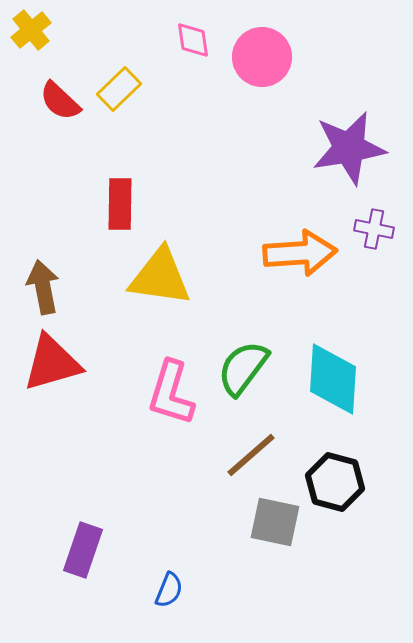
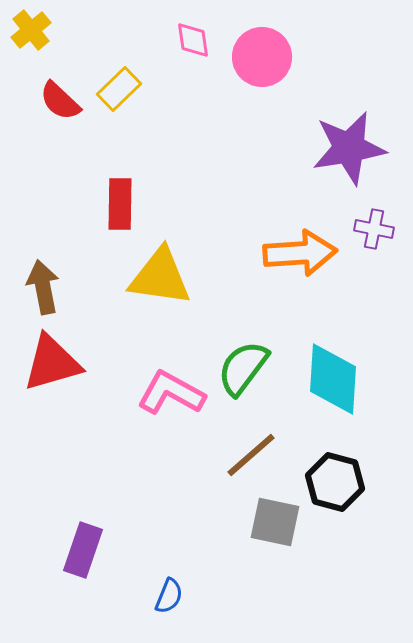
pink L-shape: rotated 102 degrees clockwise
blue semicircle: moved 6 px down
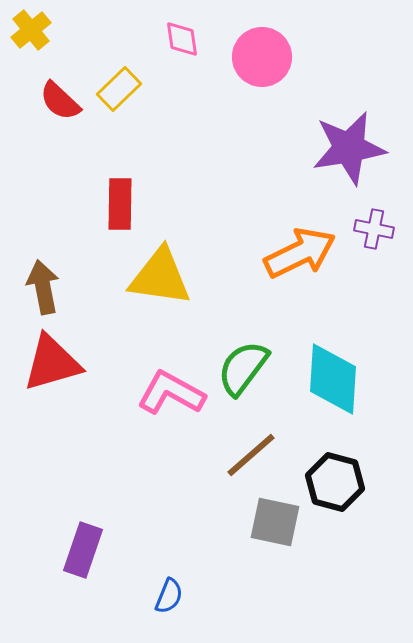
pink diamond: moved 11 px left, 1 px up
orange arrow: rotated 22 degrees counterclockwise
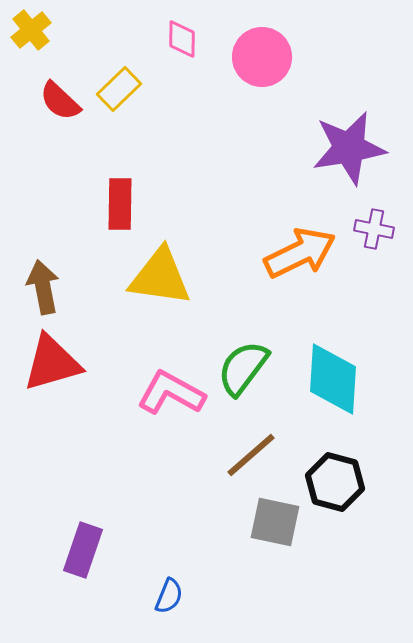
pink diamond: rotated 9 degrees clockwise
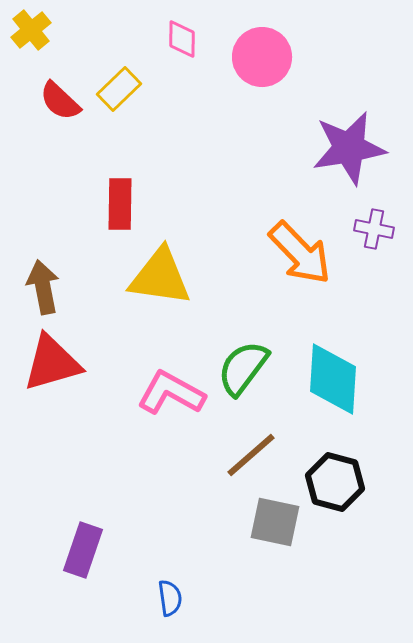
orange arrow: rotated 72 degrees clockwise
blue semicircle: moved 1 px right, 2 px down; rotated 30 degrees counterclockwise
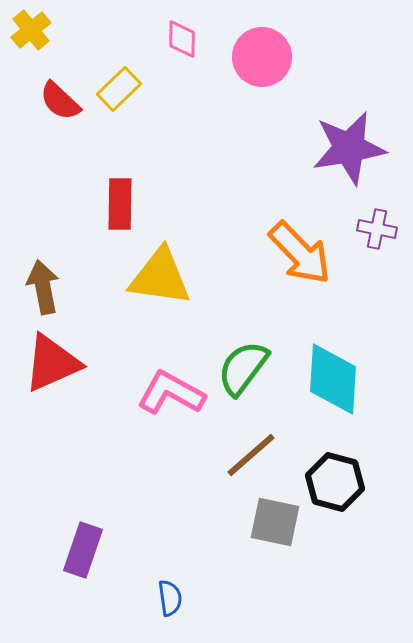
purple cross: moved 3 px right
red triangle: rotated 8 degrees counterclockwise
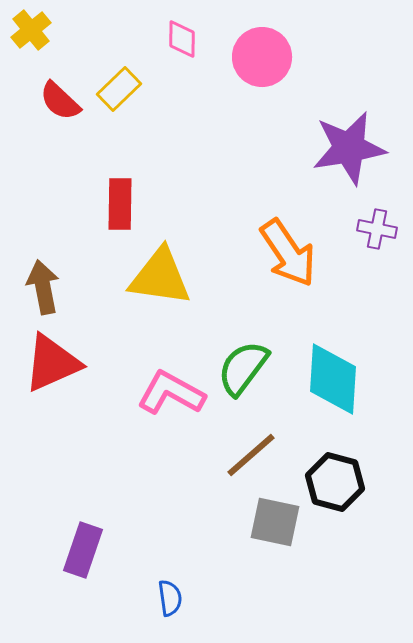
orange arrow: moved 12 px left; rotated 10 degrees clockwise
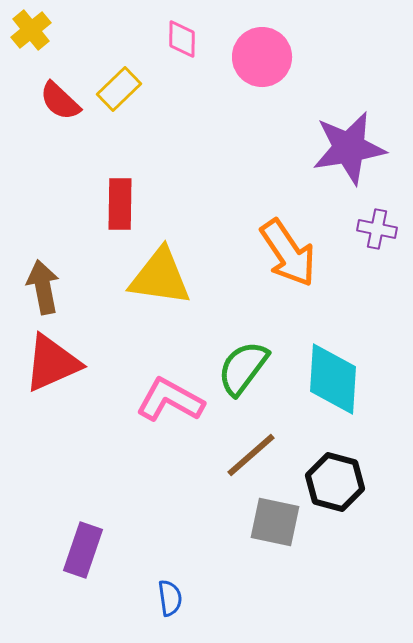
pink L-shape: moved 1 px left, 7 px down
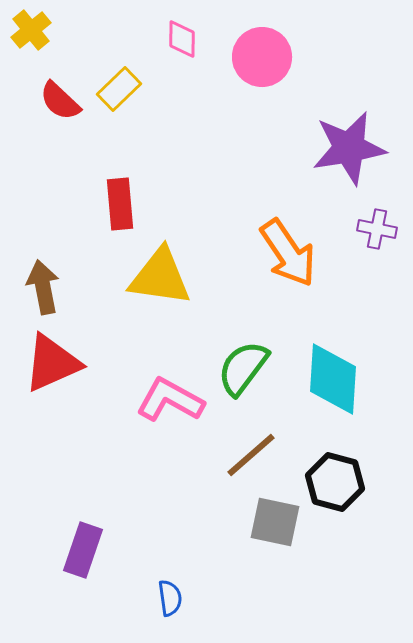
red rectangle: rotated 6 degrees counterclockwise
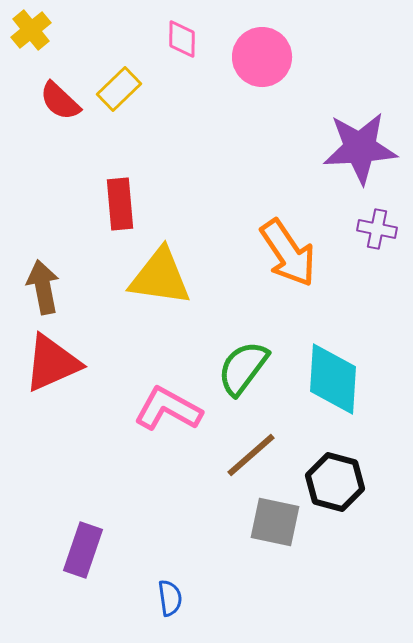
purple star: moved 11 px right; rotated 6 degrees clockwise
pink L-shape: moved 2 px left, 9 px down
